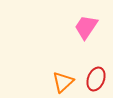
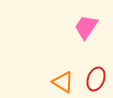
orange triangle: rotated 45 degrees counterclockwise
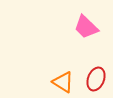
pink trapezoid: rotated 80 degrees counterclockwise
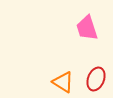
pink trapezoid: moved 1 px right, 1 px down; rotated 28 degrees clockwise
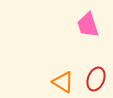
pink trapezoid: moved 1 px right, 3 px up
